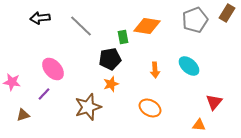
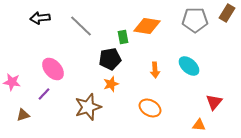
gray pentagon: rotated 20 degrees clockwise
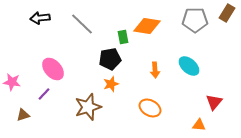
gray line: moved 1 px right, 2 px up
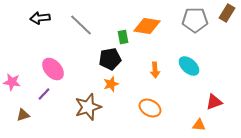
gray line: moved 1 px left, 1 px down
red triangle: rotated 30 degrees clockwise
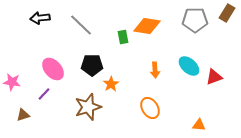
black pentagon: moved 18 px left, 6 px down; rotated 10 degrees clockwise
orange star: rotated 14 degrees counterclockwise
red triangle: moved 25 px up
orange ellipse: rotated 30 degrees clockwise
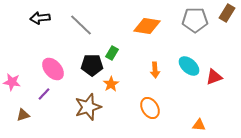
green rectangle: moved 11 px left, 16 px down; rotated 40 degrees clockwise
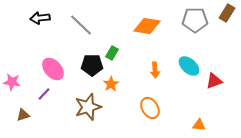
red triangle: moved 4 px down
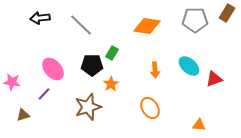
red triangle: moved 2 px up
